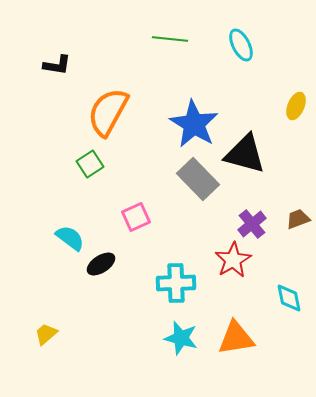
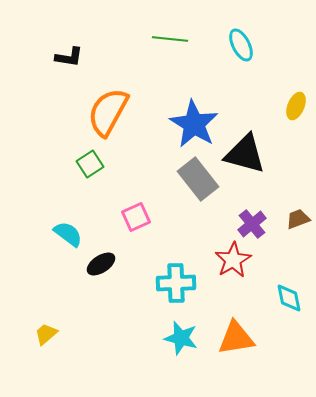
black L-shape: moved 12 px right, 8 px up
gray rectangle: rotated 6 degrees clockwise
cyan semicircle: moved 2 px left, 4 px up
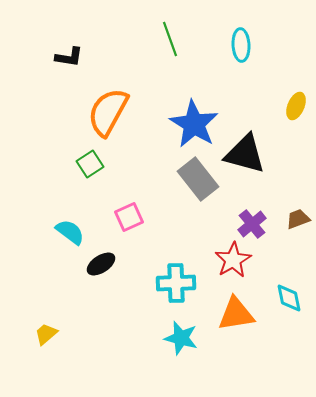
green line: rotated 64 degrees clockwise
cyan ellipse: rotated 24 degrees clockwise
pink square: moved 7 px left
cyan semicircle: moved 2 px right, 2 px up
orange triangle: moved 24 px up
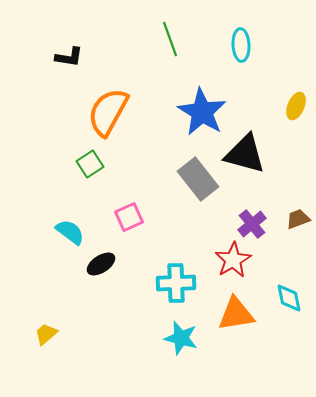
blue star: moved 8 px right, 12 px up
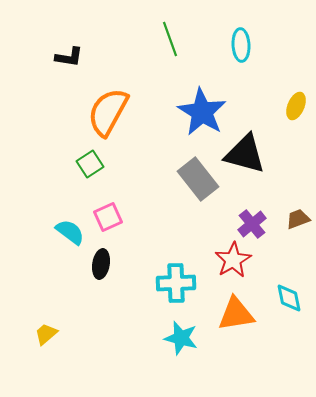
pink square: moved 21 px left
black ellipse: rotated 48 degrees counterclockwise
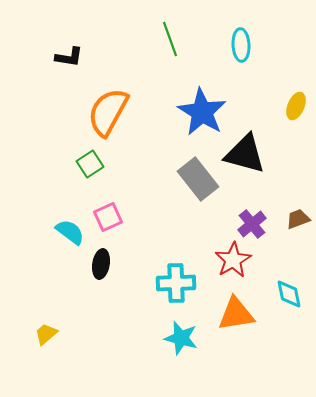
cyan diamond: moved 4 px up
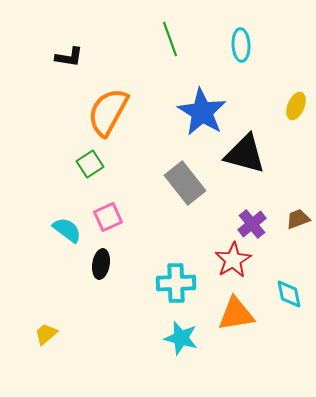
gray rectangle: moved 13 px left, 4 px down
cyan semicircle: moved 3 px left, 2 px up
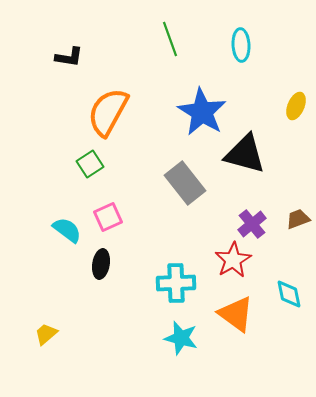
orange triangle: rotated 45 degrees clockwise
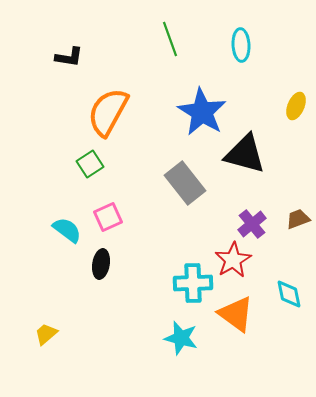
cyan cross: moved 17 px right
